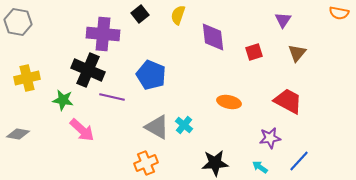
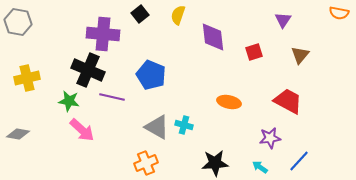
brown triangle: moved 3 px right, 2 px down
green star: moved 6 px right, 1 px down
cyan cross: rotated 24 degrees counterclockwise
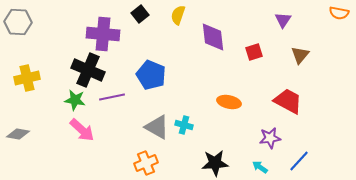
gray hexagon: rotated 8 degrees counterclockwise
purple line: rotated 25 degrees counterclockwise
green star: moved 6 px right, 1 px up
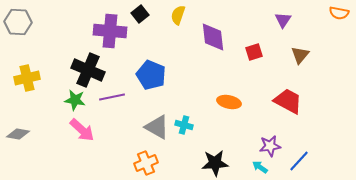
purple cross: moved 7 px right, 3 px up
purple star: moved 8 px down
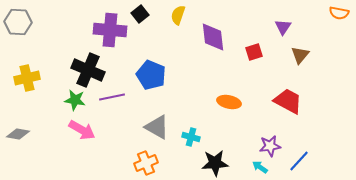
purple triangle: moved 7 px down
purple cross: moved 1 px up
cyan cross: moved 7 px right, 12 px down
pink arrow: rotated 12 degrees counterclockwise
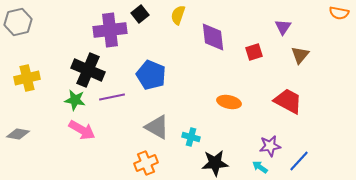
gray hexagon: rotated 16 degrees counterclockwise
purple cross: rotated 12 degrees counterclockwise
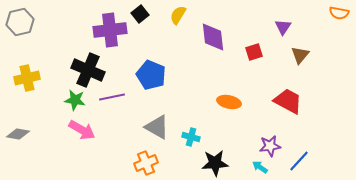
yellow semicircle: rotated 12 degrees clockwise
gray hexagon: moved 2 px right
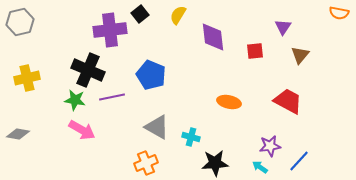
red square: moved 1 px right, 1 px up; rotated 12 degrees clockwise
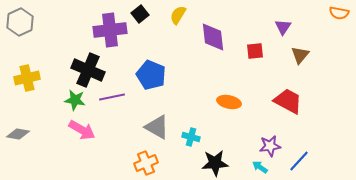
gray hexagon: rotated 12 degrees counterclockwise
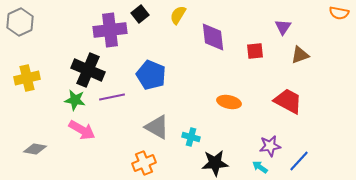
brown triangle: rotated 30 degrees clockwise
gray diamond: moved 17 px right, 15 px down
orange cross: moved 2 px left
